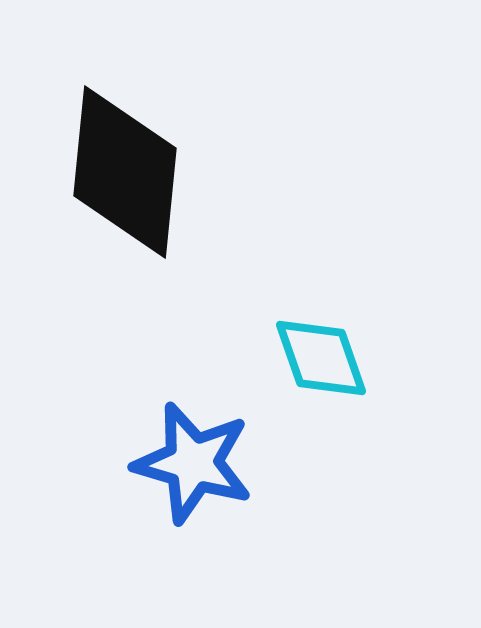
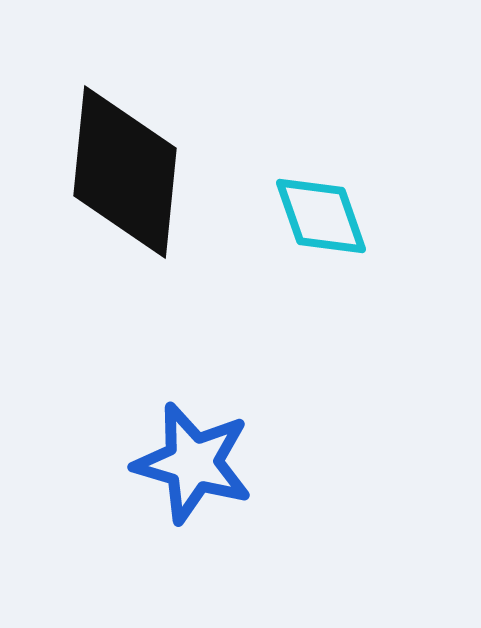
cyan diamond: moved 142 px up
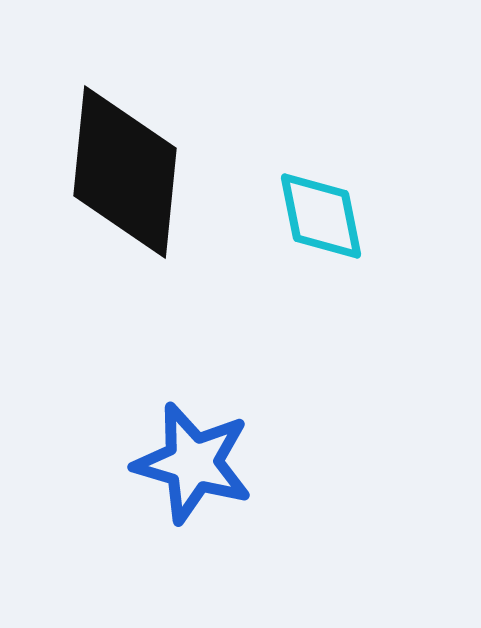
cyan diamond: rotated 8 degrees clockwise
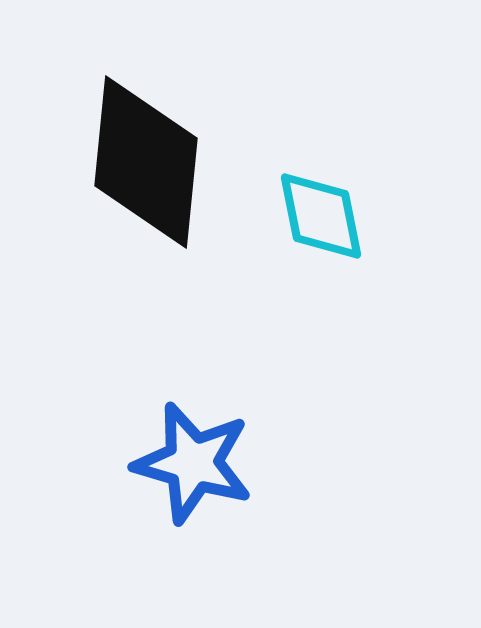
black diamond: moved 21 px right, 10 px up
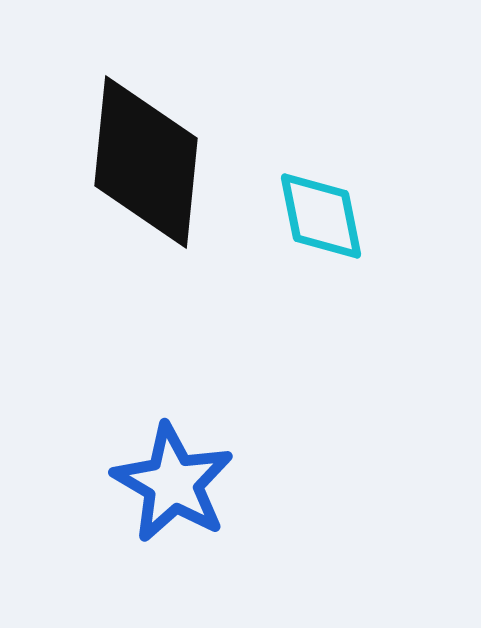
blue star: moved 20 px left, 20 px down; rotated 14 degrees clockwise
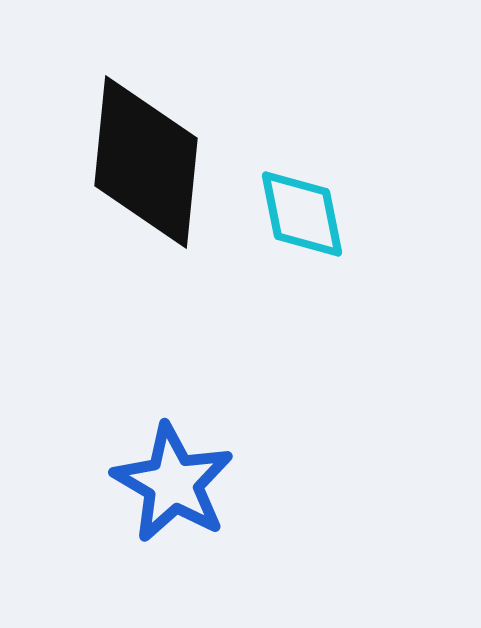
cyan diamond: moved 19 px left, 2 px up
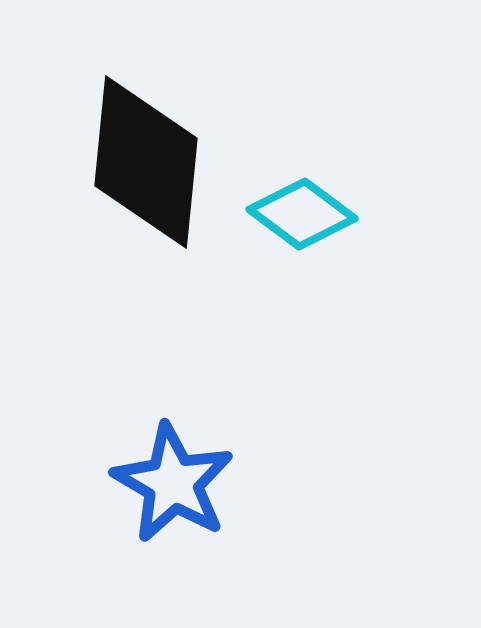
cyan diamond: rotated 42 degrees counterclockwise
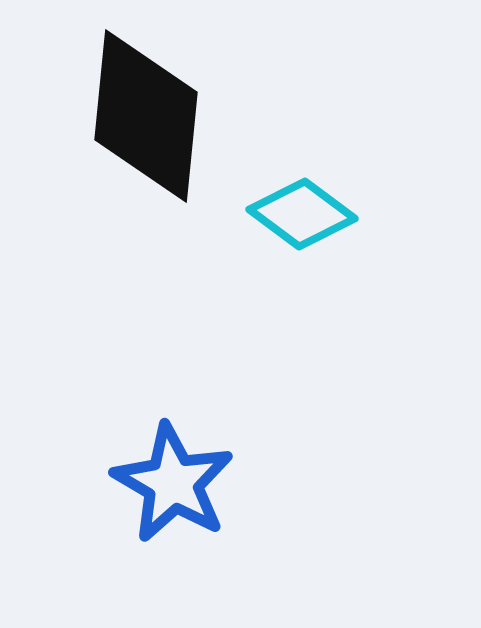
black diamond: moved 46 px up
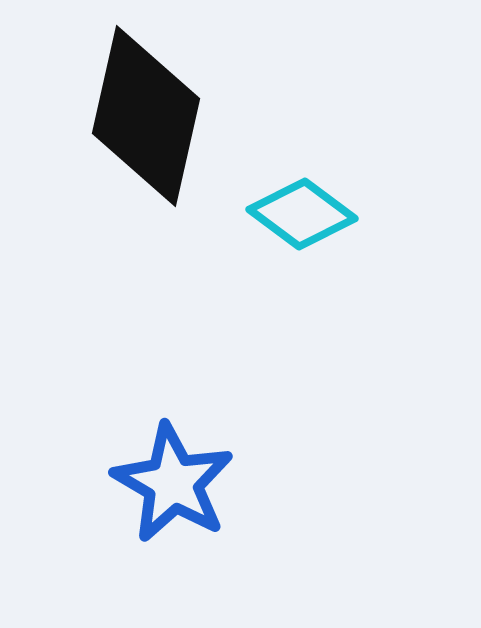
black diamond: rotated 7 degrees clockwise
